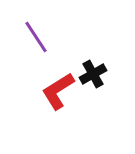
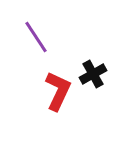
red L-shape: rotated 147 degrees clockwise
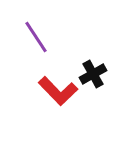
red L-shape: rotated 111 degrees clockwise
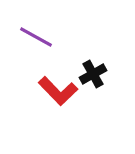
purple line: rotated 28 degrees counterclockwise
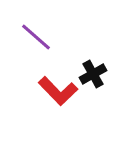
purple line: rotated 12 degrees clockwise
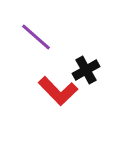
black cross: moved 7 px left, 4 px up
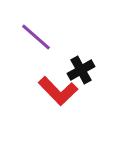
black cross: moved 5 px left
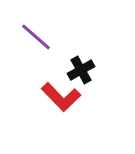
red L-shape: moved 3 px right, 6 px down
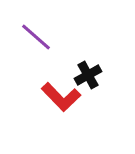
black cross: moved 7 px right, 5 px down
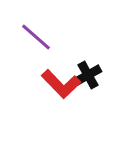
red L-shape: moved 13 px up
